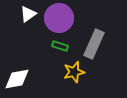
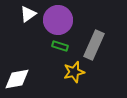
purple circle: moved 1 px left, 2 px down
gray rectangle: moved 1 px down
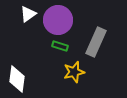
gray rectangle: moved 2 px right, 3 px up
white diamond: rotated 72 degrees counterclockwise
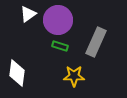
yellow star: moved 4 px down; rotated 15 degrees clockwise
white diamond: moved 6 px up
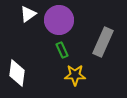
purple circle: moved 1 px right
gray rectangle: moved 7 px right
green rectangle: moved 2 px right, 4 px down; rotated 49 degrees clockwise
yellow star: moved 1 px right, 1 px up
